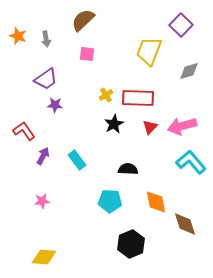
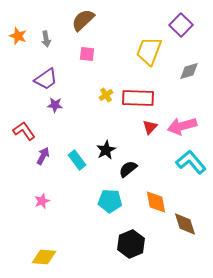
black star: moved 8 px left, 26 px down
black semicircle: rotated 42 degrees counterclockwise
pink star: rotated 14 degrees counterclockwise
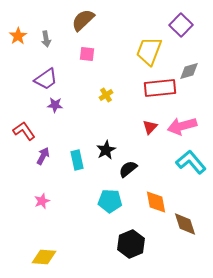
orange star: rotated 18 degrees clockwise
red rectangle: moved 22 px right, 10 px up; rotated 8 degrees counterclockwise
cyan rectangle: rotated 24 degrees clockwise
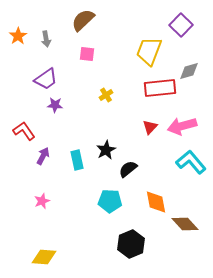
brown diamond: rotated 24 degrees counterclockwise
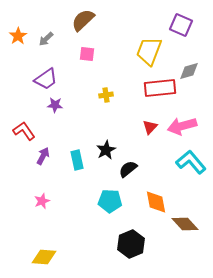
purple square: rotated 20 degrees counterclockwise
gray arrow: rotated 56 degrees clockwise
yellow cross: rotated 24 degrees clockwise
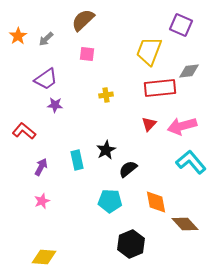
gray diamond: rotated 10 degrees clockwise
red triangle: moved 1 px left, 3 px up
red L-shape: rotated 15 degrees counterclockwise
purple arrow: moved 2 px left, 11 px down
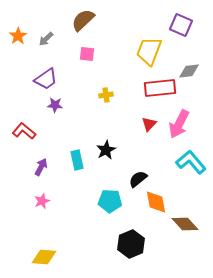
pink arrow: moved 3 px left, 2 px up; rotated 48 degrees counterclockwise
black semicircle: moved 10 px right, 10 px down
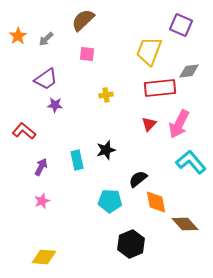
black star: rotated 12 degrees clockwise
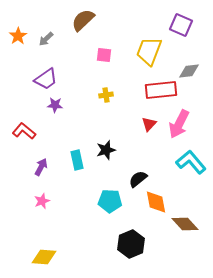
pink square: moved 17 px right, 1 px down
red rectangle: moved 1 px right, 2 px down
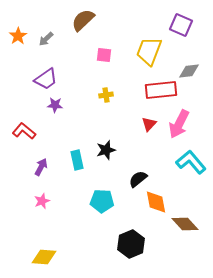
cyan pentagon: moved 8 px left
